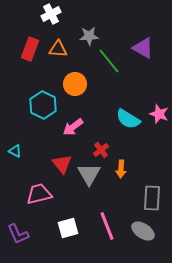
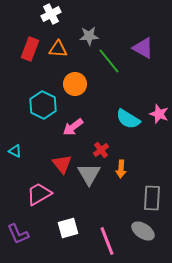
pink trapezoid: rotated 16 degrees counterclockwise
pink line: moved 15 px down
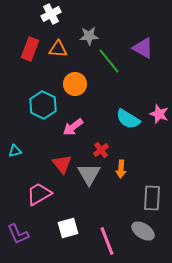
cyan triangle: rotated 40 degrees counterclockwise
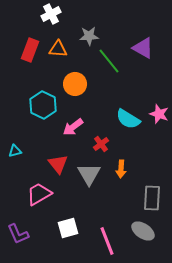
red rectangle: moved 1 px down
red cross: moved 6 px up
red triangle: moved 4 px left
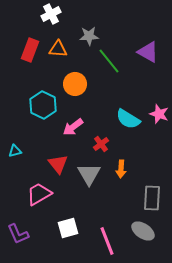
purple triangle: moved 5 px right, 4 px down
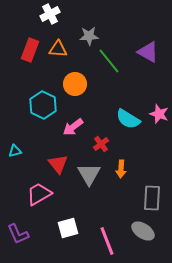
white cross: moved 1 px left
